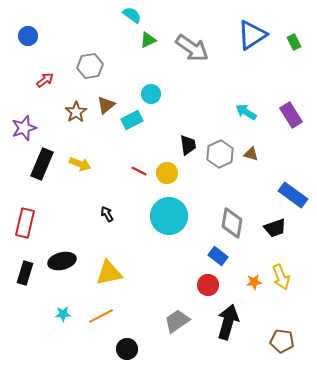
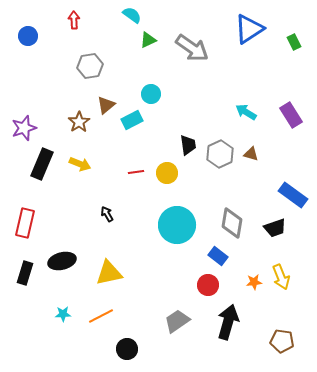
blue triangle at (252, 35): moved 3 px left, 6 px up
red arrow at (45, 80): moved 29 px right, 60 px up; rotated 54 degrees counterclockwise
brown star at (76, 112): moved 3 px right, 10 px down
red line at (139, 171): moved 3 px left, 1 px down; rotated 35 degrees counterclockwise
cyan circle at (169, 216): moved 8 px right, 9 px down
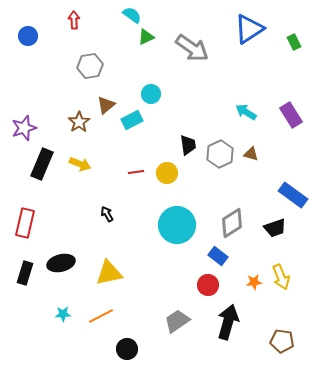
green triangle at (148, 40): moved 2 px left, 3 px up
gray diamond at (232, 223): rotated 48 degrees clockwise
black ellipse at (62, 261): moved 1 px left, 2 px down
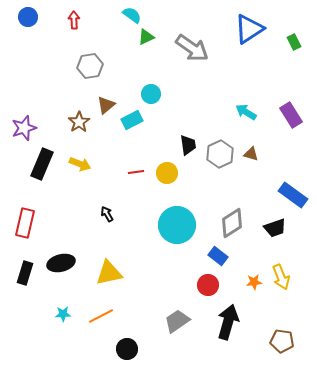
blue circle at (28, 36): moved 19 px up
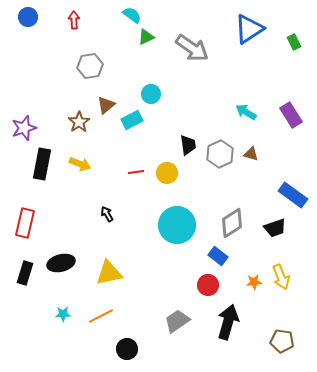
black rectangle at (42, 164): rotated 12 degrees counterclockwise
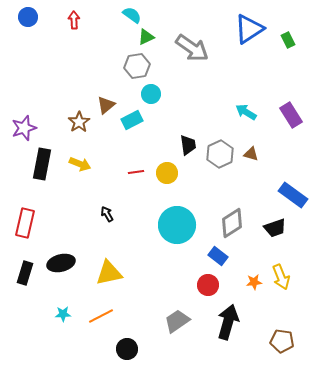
green rectangle at (294, 42): moved 6 px left, 2 px up
gray hexagon at (90, 66): moved 47 px right
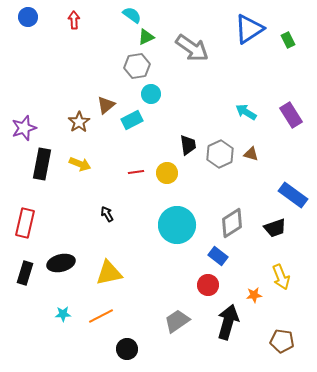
orange star at (254, 282): moved 13 px down
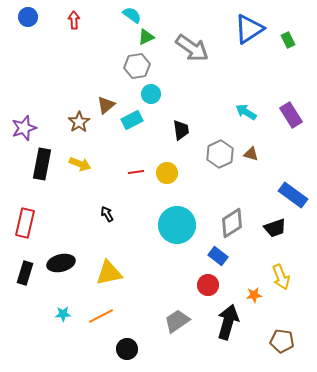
black trapezoid at (188, 145): moved 7 px left, 15 px up
